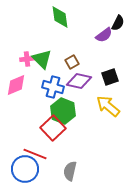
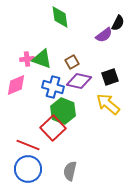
green triangle: rotated 25 degrees counterclockwise
yellow arrow: moved 2 px up
red line: moved 7 px left, 9 px up
blue circle: moved 3 px right
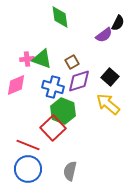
black square: rotated 30 degrees counterclockwise
purple diamond: rotated 30 degrees counterclockwise
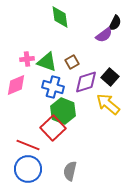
black semicircle: moved 3 px left
green triangle: moved 5 px right, 3 px down
purple diamond: moved 7 px right, 1 px down
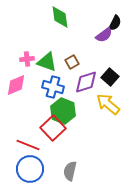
blue circle: moved 2 px right
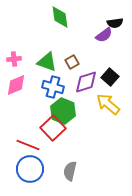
black semicircle: rotated 56 degrees clockwise
pink cross: moved 13 px left
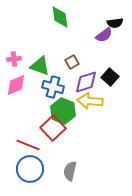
green triangle: moved 7 px left, 4 px down
yellow arrow: moved 18 px left, 3 px up; rotated 35 degrees counterclockwise
